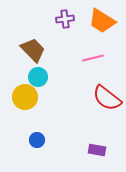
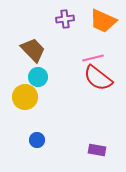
orange trapezoid: moved 1 px right; rotated 8 degrees counterclockwise
red semicircle: moved 9 px left, 20 px up
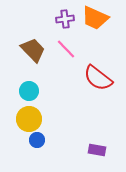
orange trapezoid: moved 8 px left, 3 px up
pink line: moved 27 px left, 9 px up; rotated 60 degrees clockwise
cyan circle: moved 9 px left, 14 px down
yellow circle: moved 4 px right, 22 px down
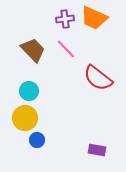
orange trapezoid: moved 1 px left
yellow circle: moved 4 px left, 1 px up
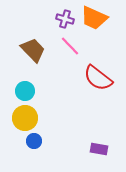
purple cross: rotated 24 degrees clockwise
pink line: moved 4 px right, 3 px up
cyan circle: moved 4 px left
blue circle: moved 3 px left, 1 px down
purple rectangle: moved 2 px right, 1 px up
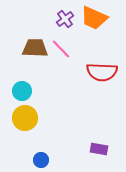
purple cross: rotated 36 degrees clockwise
pink line: moved 9 px left, 3 px down
brown trapezoid: moved 2 px right, 2 px up; rotated 44 degrees counterclockwise
red semicircle: moved 4 px right, 6 px up; rotated 36 degrees counterclockwise
cyan circle: moved 3 px left
blue circle: moved 7 px right, 19 px down
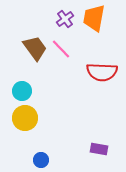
orange trapezoid: rotated 76 degrees clockwise
brown trapezoid: rotated 52 degrees clockwise
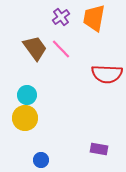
purple cross: moved 4 px left, 2 px up
red semicircle: moved 5 px right, 2 px down
cyan circle: moved 5 px right, 4 px down
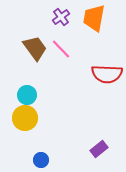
purple rectangle: rotated 48 degrees counterclockwise
